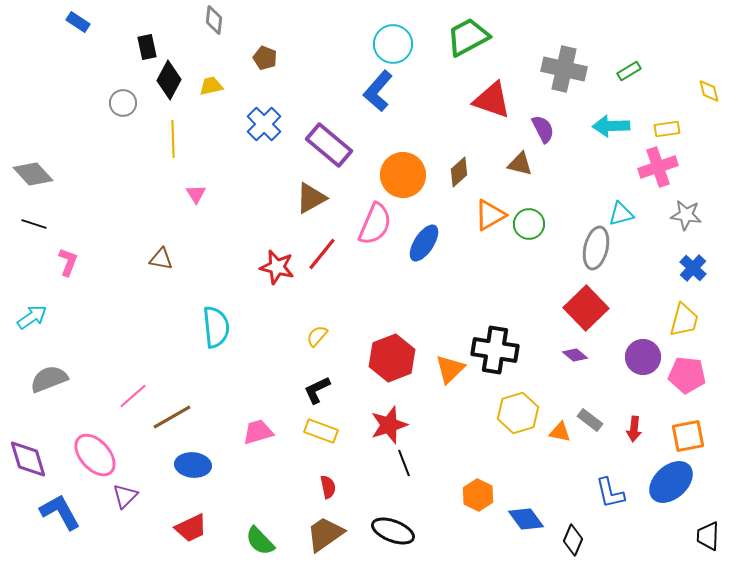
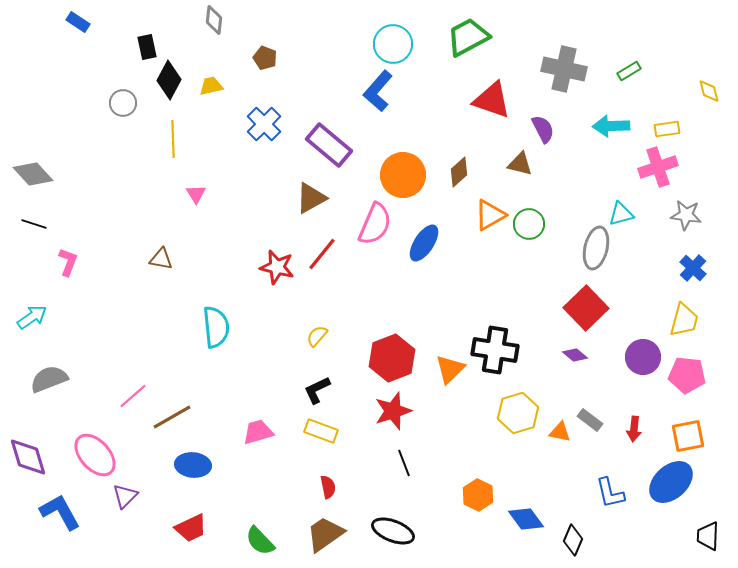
red star at (389, 425): moved 4 px right, 14 px up
purple diamond at (28, 459): moved 2 px up
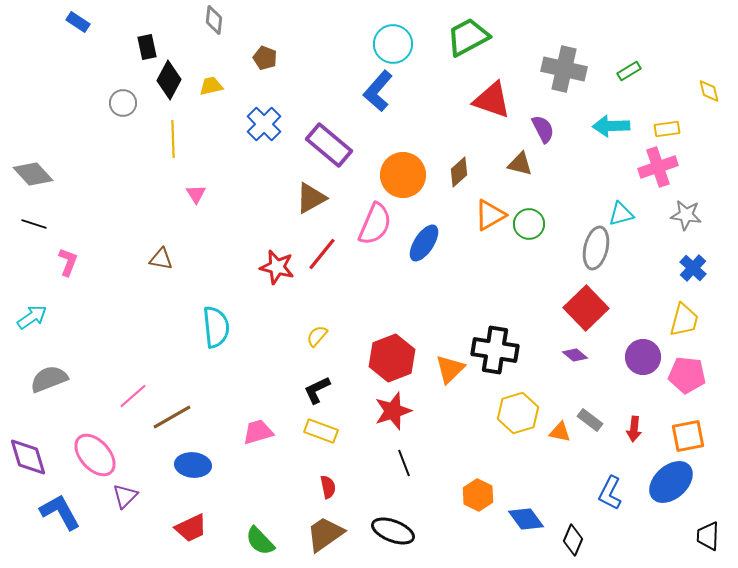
blue L-shape at (610, 493): rotated 40 degrees clockwise
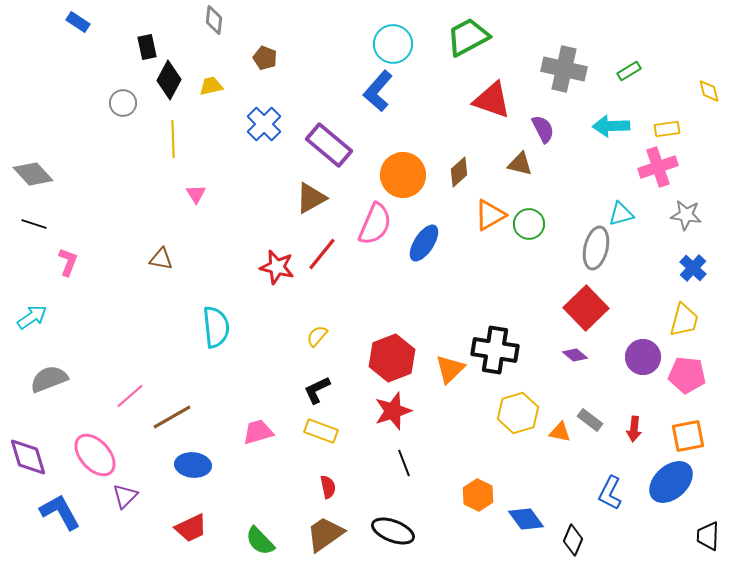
pink line at (133, 396): moved 3 px left
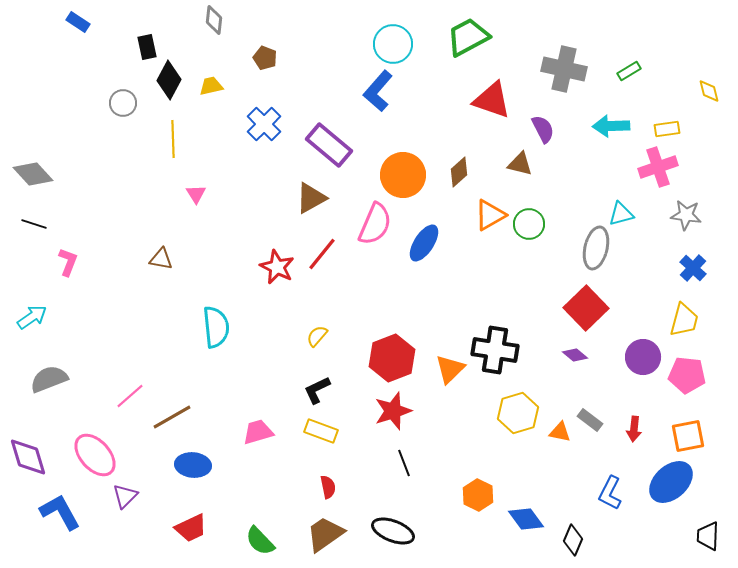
red star at (277, 267): rotated 12 degrees clockwise
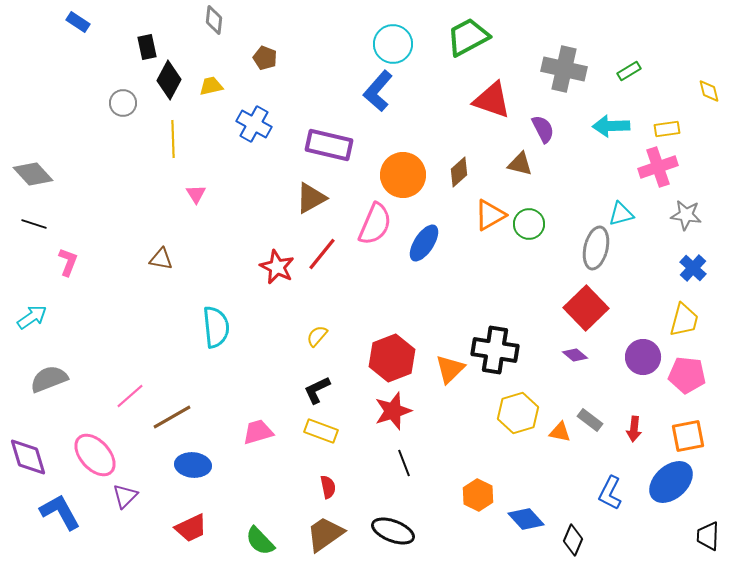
blue cross at (264, 124): moved 10 px left; rotated 16 degrees counterclockwise
purple rectangle at (329, 145): rotated 27 degrees counterclockwise
blue diamond at (526, 519): rotated 6 degrees counterclockwise
